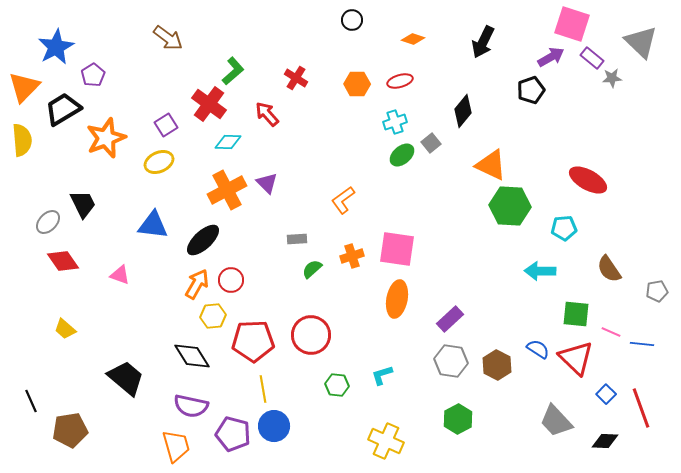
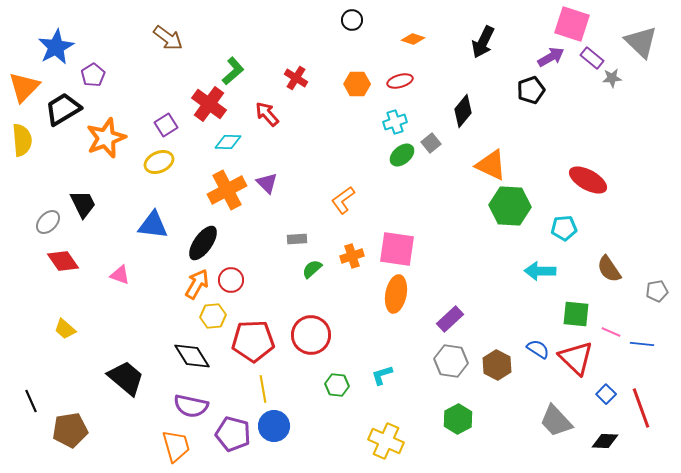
black ellipse at (203, 240): moved 3 px down; rotated 12 degrees counterclockwise
orange ellipse at (397, 299): moved 1 px left, 5 px up
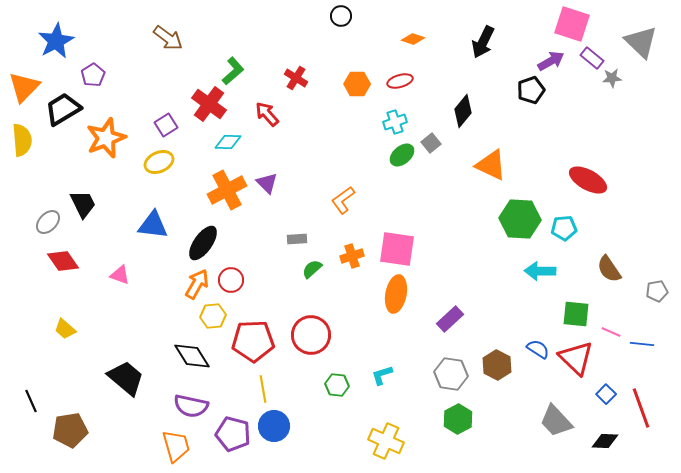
black circle at (352, 20): moved 11 px left, 4 px up
blue star at (56, 47): moved 6 px up
purple arrow at (551, 57): moved 4 px down
green hexagon at (510, 206): moved 10 px right, 13 px down
gray hexagon at (451, 361): moved 13 px down
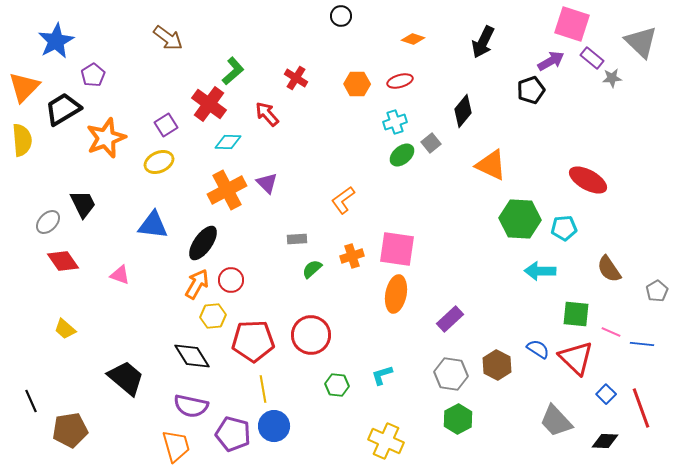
gray pentagon at (657, 291): rotated 20 degrees counterclockwise
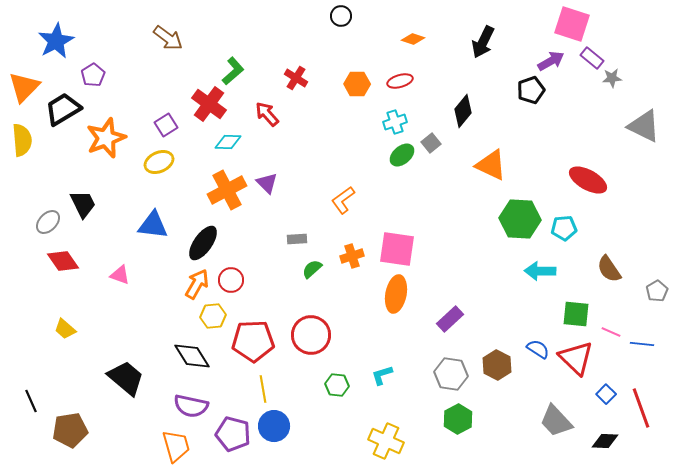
gray triangle at (641, 42): moved 3 px right, 84 px down; rotated 18 degrees counterclockwise
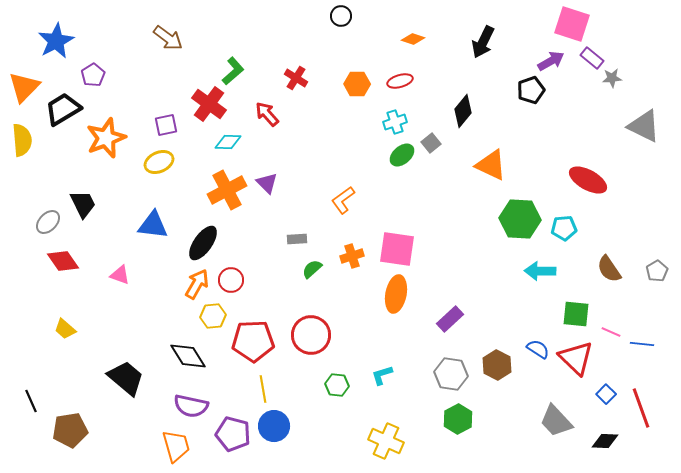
purple square at (166, 125): rotated 20 degrees clockwise
gray pentagon at (657, 291): moved 20 px up
black diamond at (192, 356): moved 4 px left
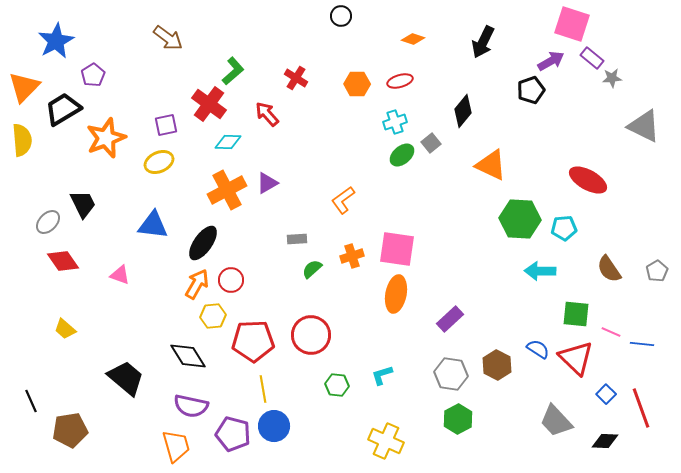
purple triangle at (267, 183): rotated 45 degrees clockwise
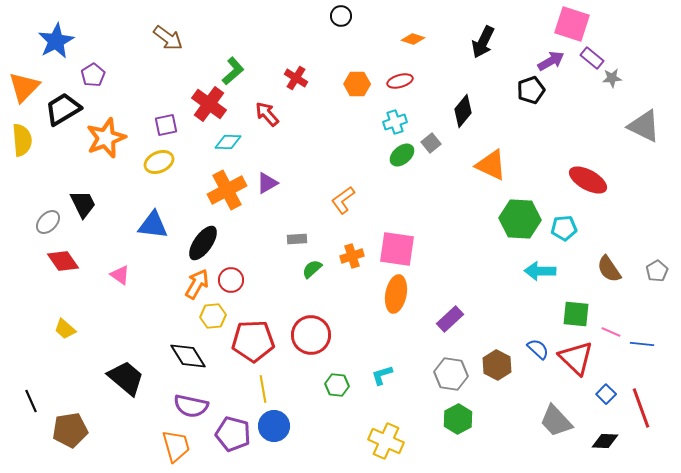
pink triangle at (120, 275): rotated 15 degrees clockwise
blue semicircle at (538, 349): rotated 10 degrees clockwise
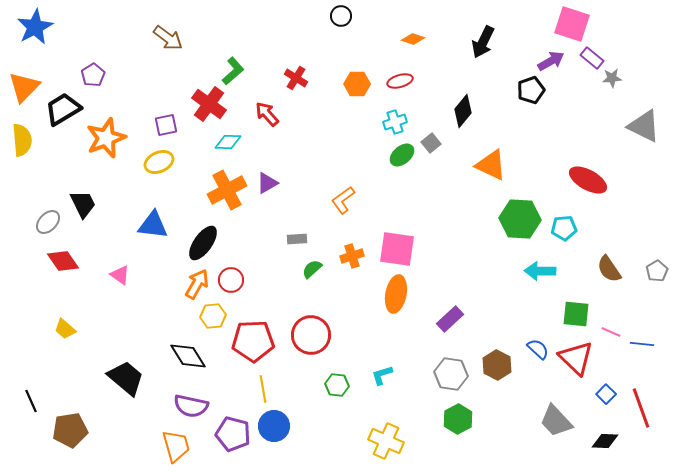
blue star at (56, 41): moved 21 px left, 14 px up
